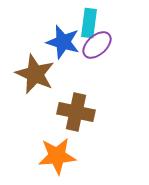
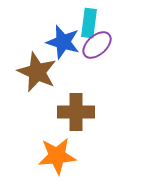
brown star: moved 2 px right, 2 px up
brown cross: rotated 12 degrees counterclockwise
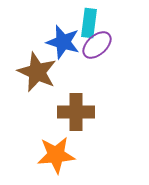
orange star: moved 1 px left, 1 px up
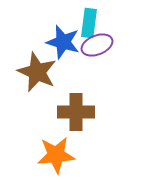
purple ellipse: rotated 20 degrees clockwise
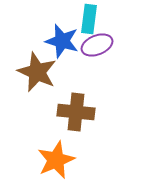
cyan rectangle: moved 4 px up
blue star: moved 1 px left, 1 px up
brown cross: rotated 6 degrees clockwise
orange star: moved 5 px down; rotated 18 degrees counterclockwise
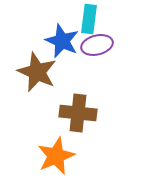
blue star: rotated 8 degrees clockwise
purple ellipse: rotated 8 degrees clockwise
brown cross: moved 2 px right, 1 px down
orange star: moved 4 px up
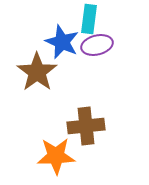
blue star: moved 1 px down
brown star: rotated 12 degrees clockwise
brown cross: moved 8 px right, 13 px down; rotated 12 degrees counterclockwise
orange star: rotated 21 degrees clockwise
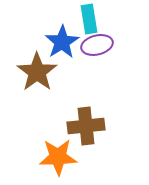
cyan rectangle: rotated 16 degrees counterclockwise
blue star: rotated 16 degrees clockwise
orange star: moved 2 px right, 1 px down
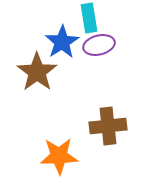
cyan rectangle: moved 1 px up
purple ellipse: moved 2 px right
brown cross: moved 22 px right
orange star: moved 1 px right, 1 px up
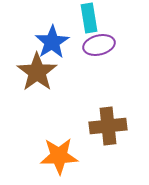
blue star: moved 10 px left
